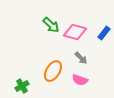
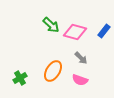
blue rectangle: moved 2 px up
green cross: moved 2 px left, 8 px up
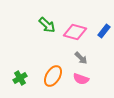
green arrow: moved 4 px left
orange ellipse: moved 5 px down
pink semicircle: moved 1 px right, 1 px up
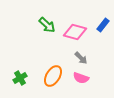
blue rectangle: moved 1 px left, 6 px up
pink semicircle: moved 1 px up
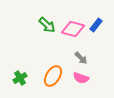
blue rectangle: moved 7 px left
pink diamond: moved 2 px left, 3 px up
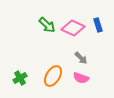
blue rectangle: moved 2 px right; rotated 56 degrees counterclockwise
pink diamond: moved 1 px up; rotated 10 degrees clockwise
